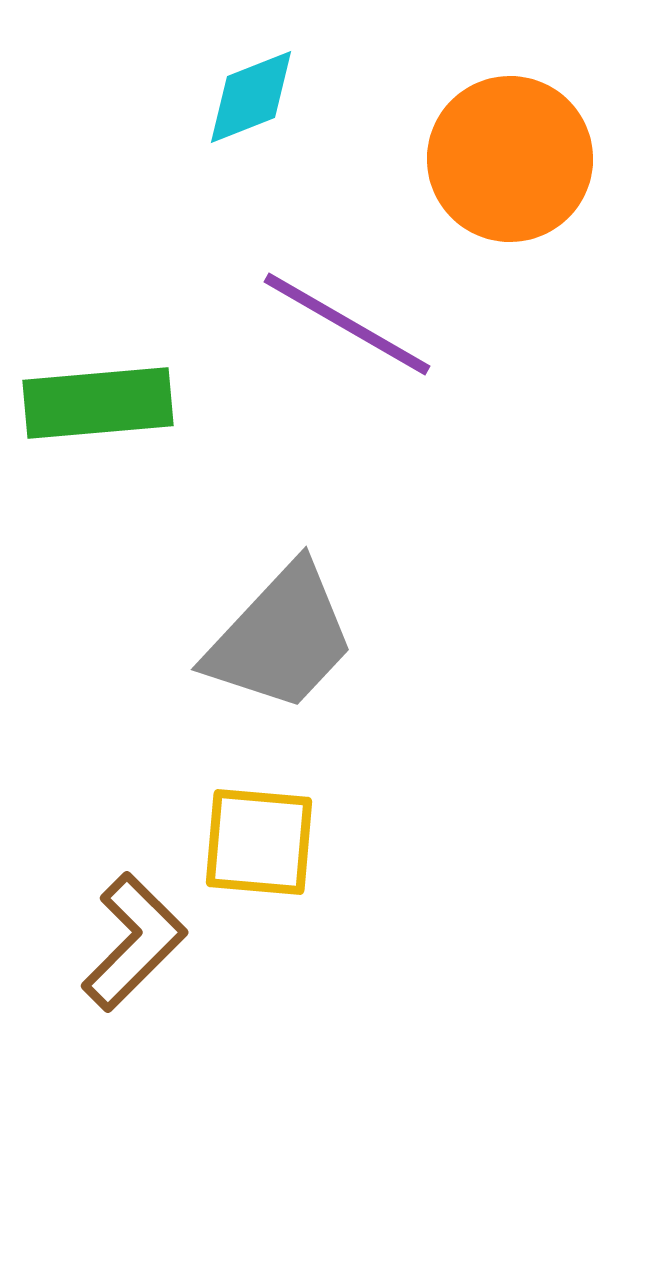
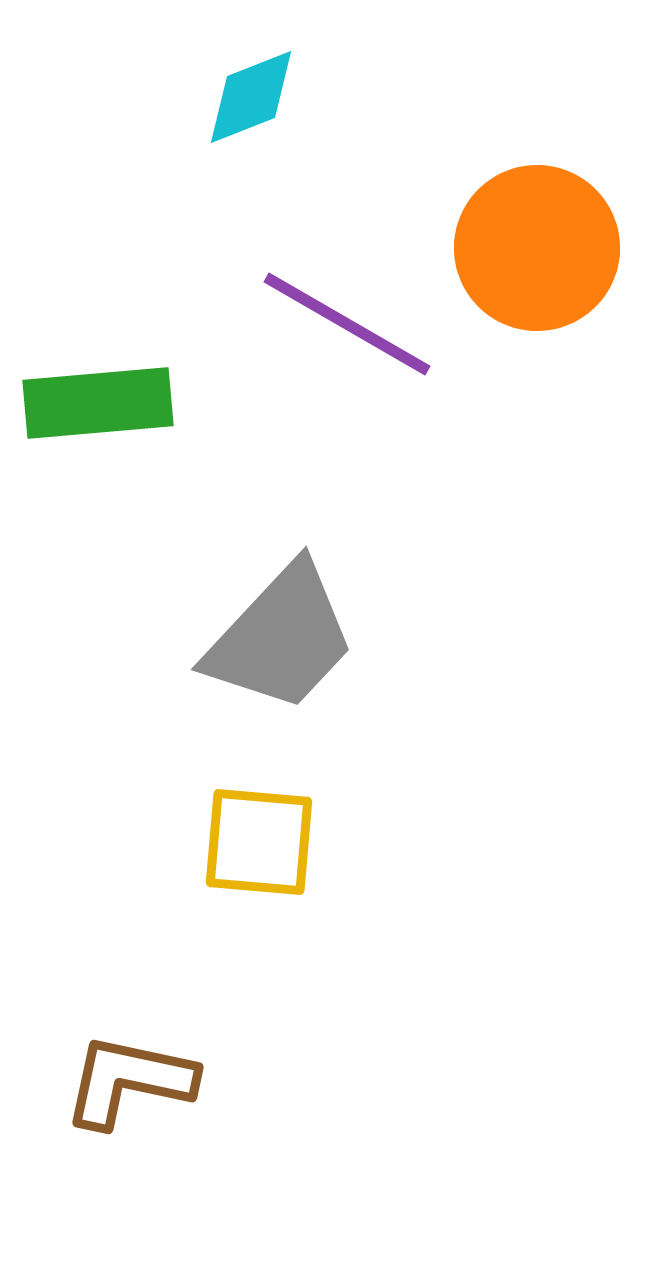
orange circle: moved 27 px right, 89 px down
brown L-shape: moved 5 px left, 139 px down; rotated 123 degrees counterclockwise
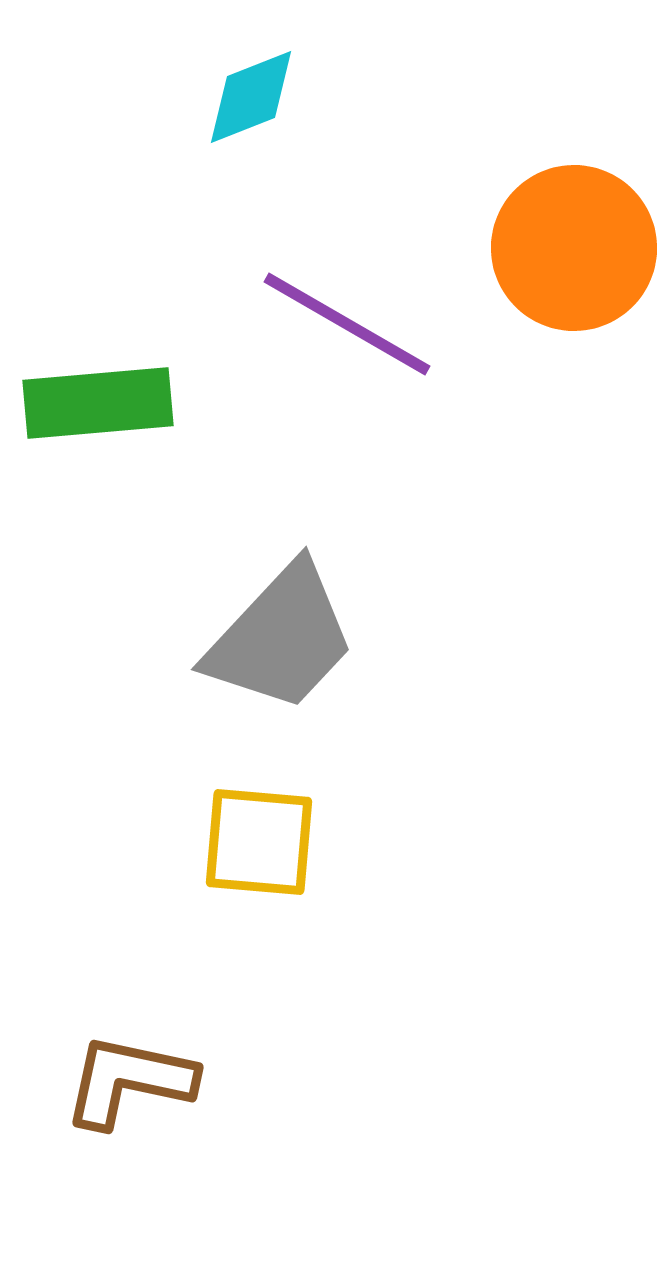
orange circle: moved 37 px right
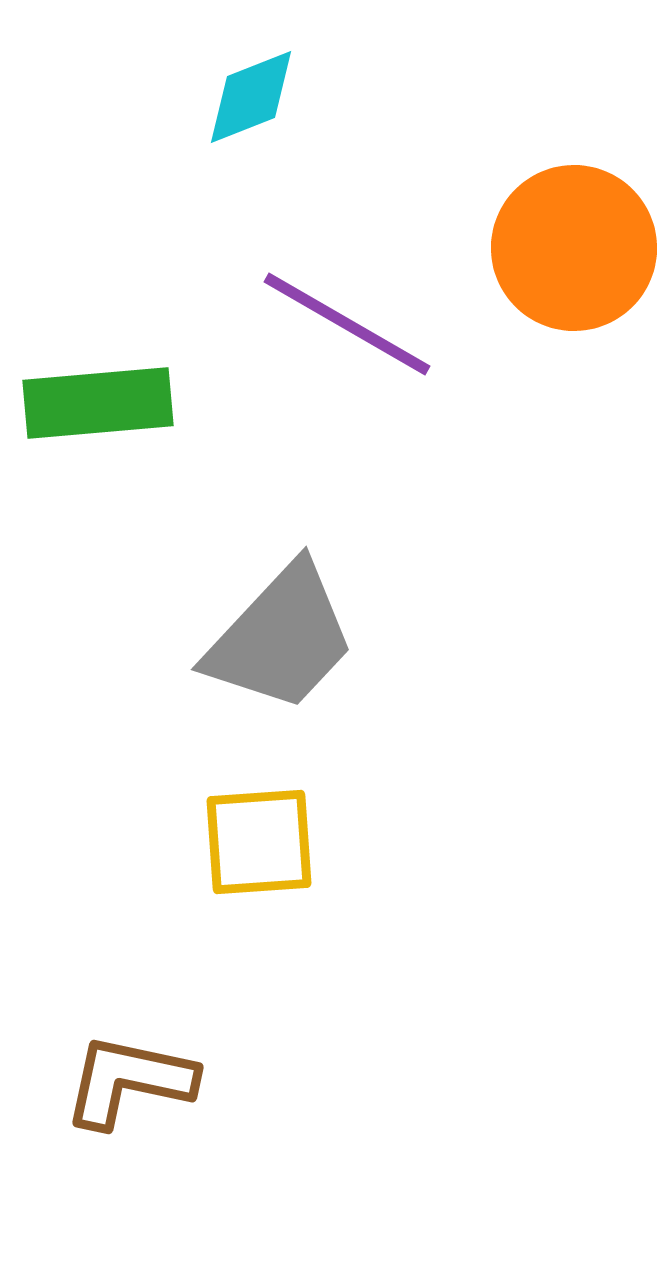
yellow square: rotated 9 degrees counterclockwise
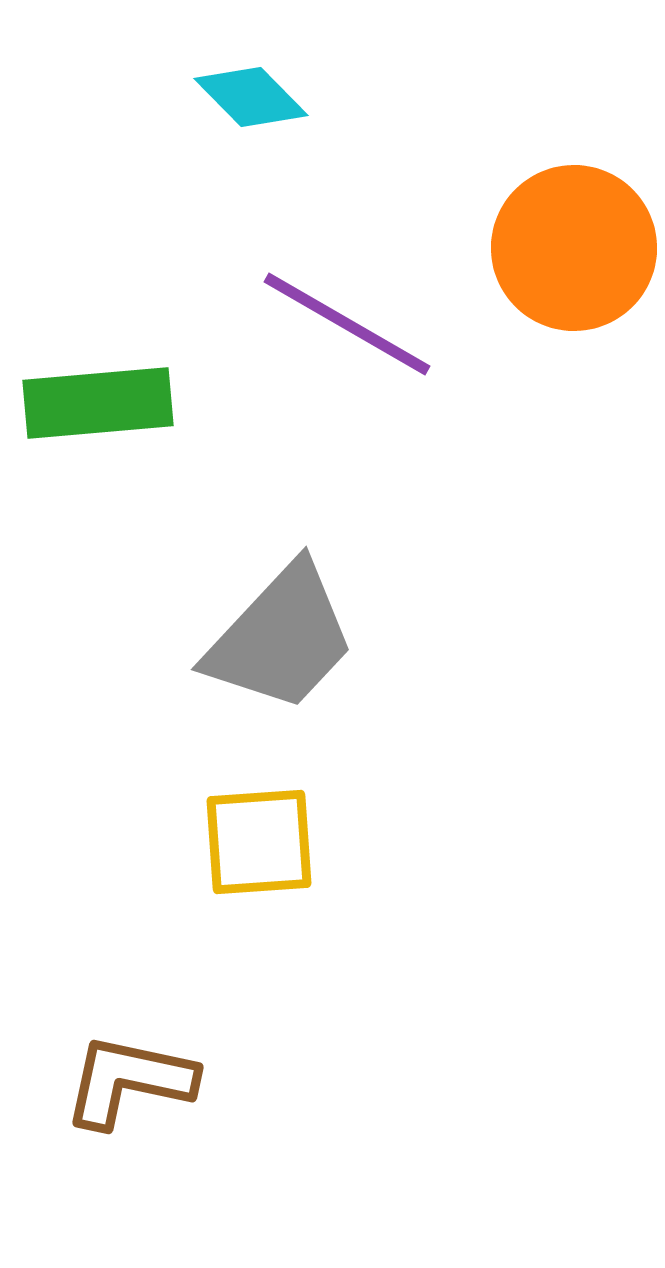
cyan diamond: rotated 67 degrees clockwise
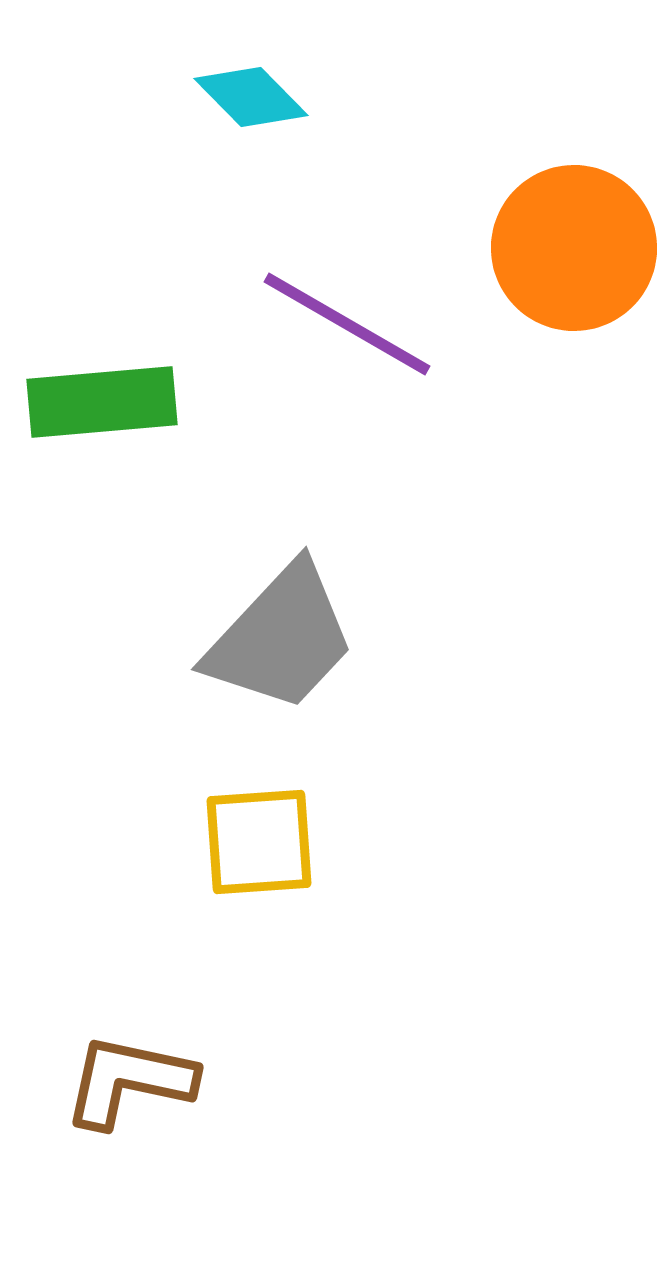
green rectangle: moved 4 px right, 1 px up
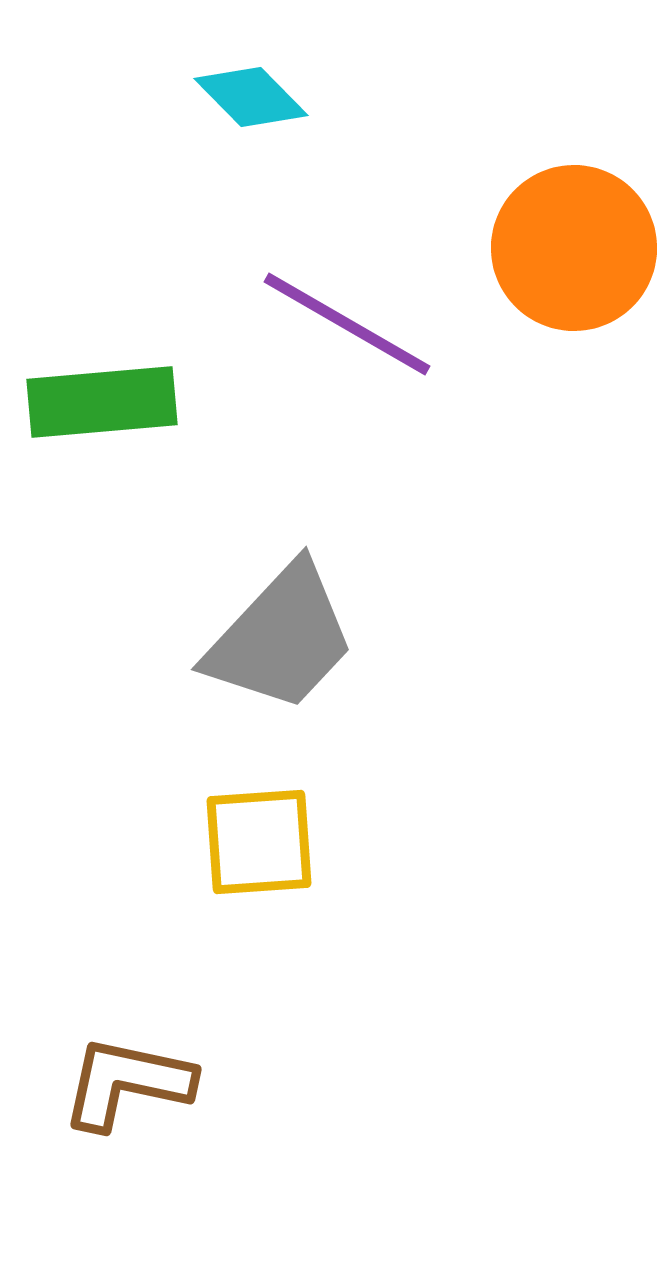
brown L-shape: moved 2 px left, 2 px down
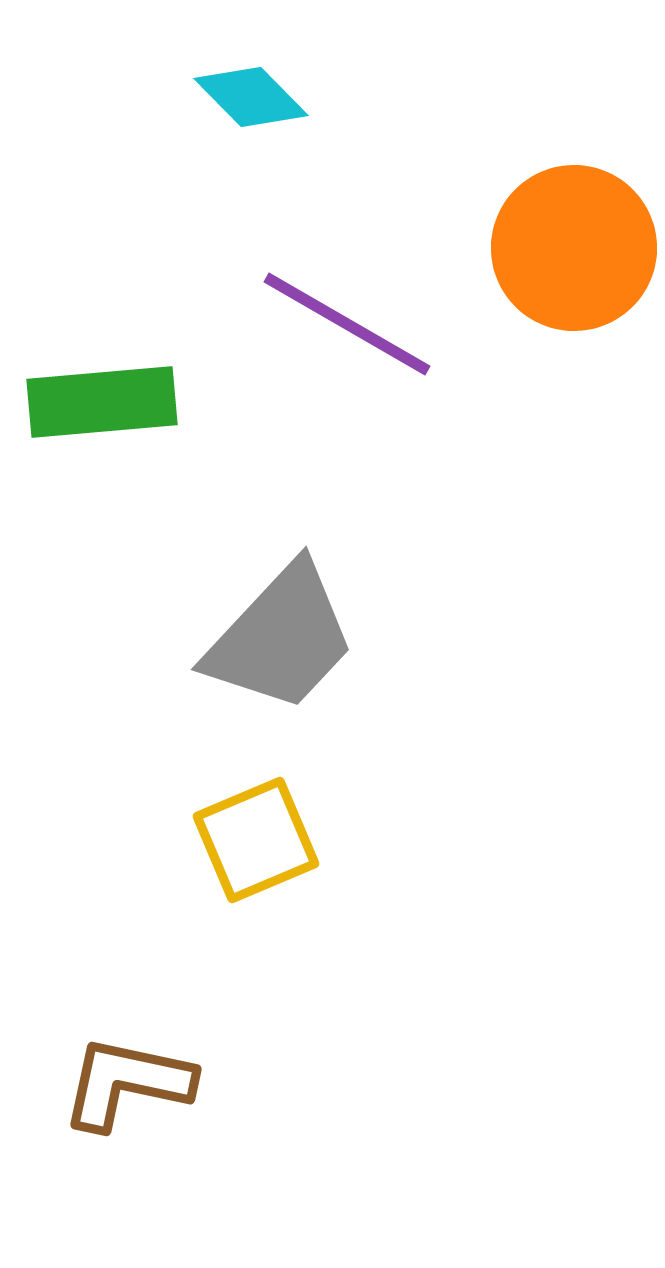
yellow square: moved 3 px left, 2 px up; rotated 19 degrees counterclockwise
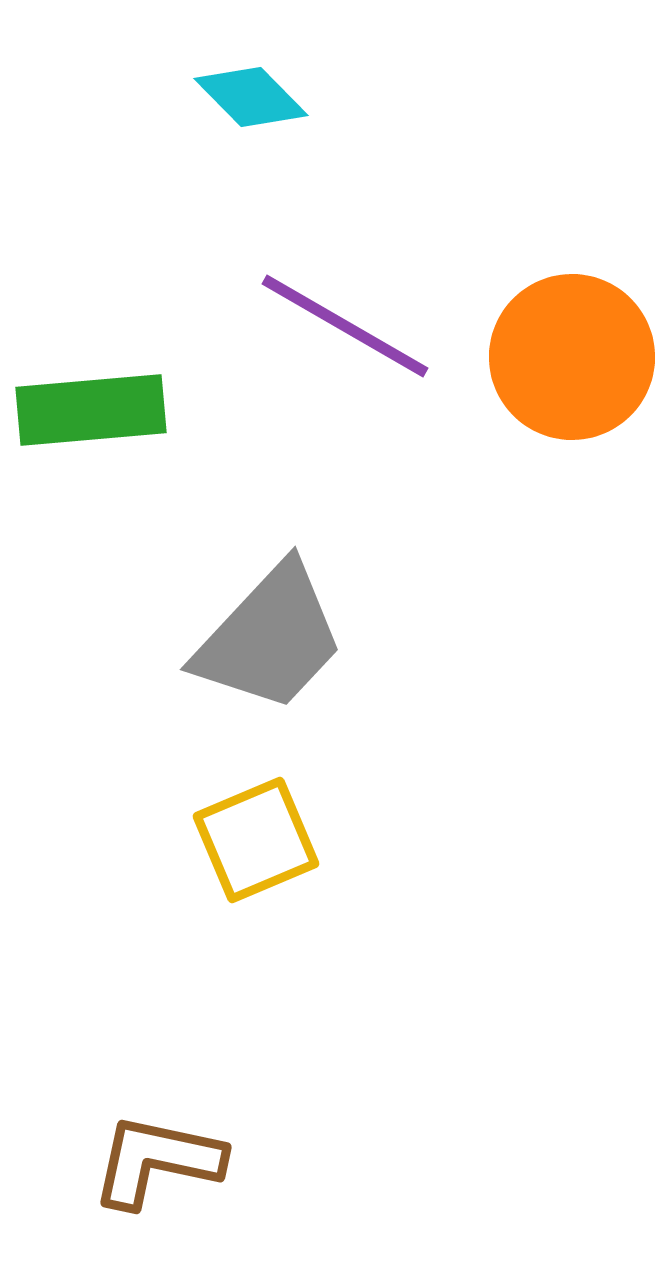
orange circle: moved 2 px left, 109 px down
purple line: moved 2 px left, 2 px down
green rectangle: moved 11 px left, 8 px down
gray trapezoid: moved 11 px left
brown L-shape: moved 30 px right, 78 px down
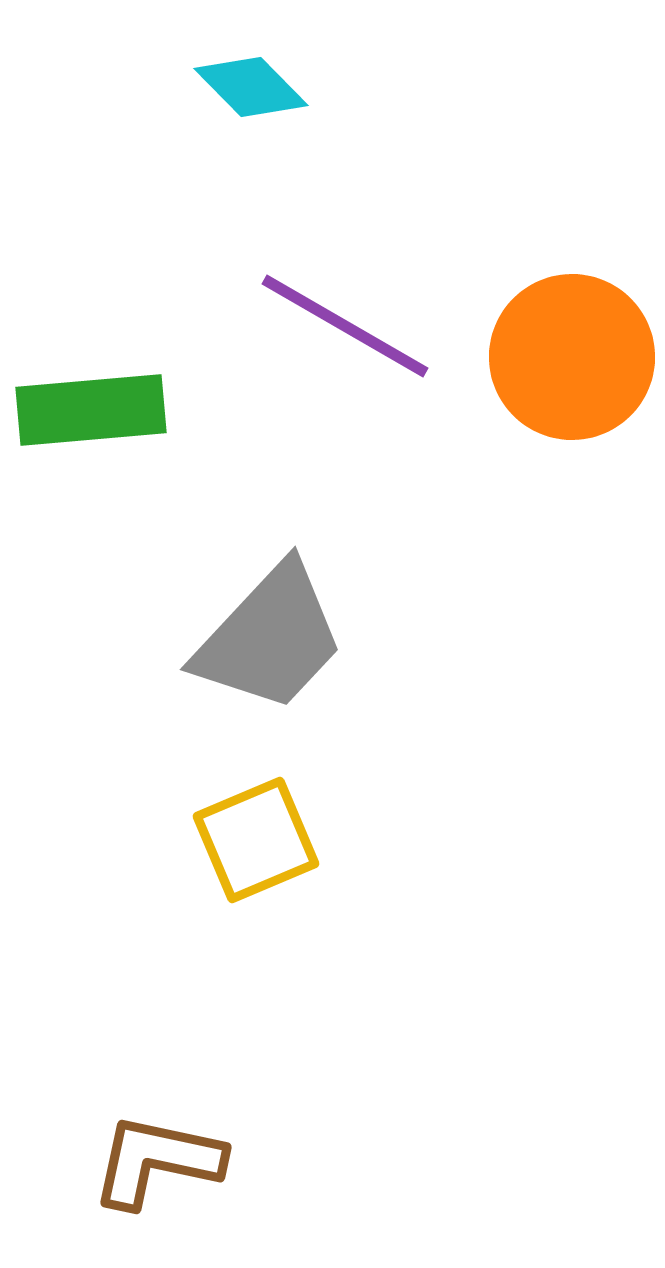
cyan diamond: moved 10 px up
